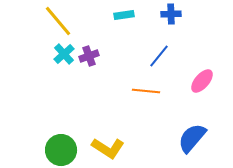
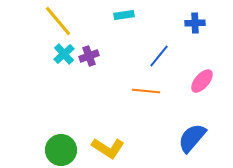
blue cross: moved 24 px right, 9 px down
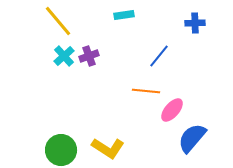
cyan cross: moved 2 px down
pink ellipse: moved 30 px left, 29 px down
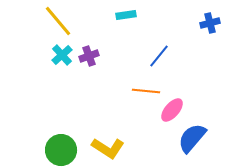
cyan rectangle: moved 2 px right
blue cross: moved 15 px right; rotated 12 degrees counterclockwise
cyan cross: moved 2 px left, 1 px up
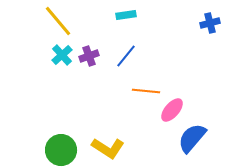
blue line: moved 33 px left
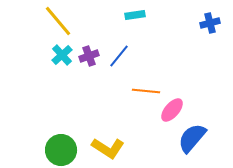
cyan rectangle: moved 9 px right
blue line: moved 7 px left
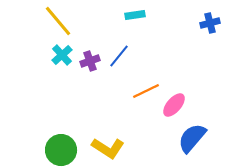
purple cross: moved 1 px right, 5 px down
orange line: rotated 32 degrees counterclockwise
pink ellipse: moved 2 px right, 5 px up
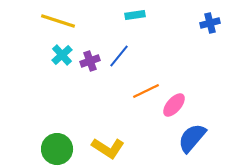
yellow line: rotated 32 degrees counterclockwise
green circle: moved 4 px left, 1 px up
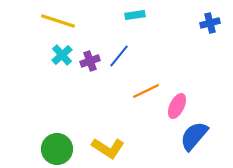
pink ellipse: moved 3 px right, 1 px down; rotated 15 degrees counterclockwise
blue semicircle: moved 2 px right, 2 px up
